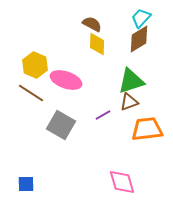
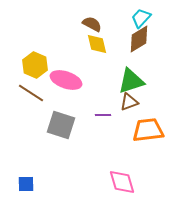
yellow diamond: rotated 15 degrees counterclockwise
purple line: rotated 28 degrees clockwise
gray square: rotated 12 degrees counterclockwise
orange trapezoid: moved 1 px right, 1 px down
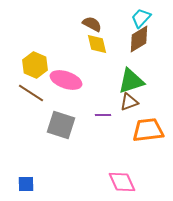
pink diamond: rotated 8 degrees counterclockwise
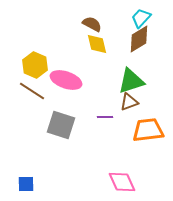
brown line: moved 1 px right, 2 px up
purple line: moved 2 px right, 2 px down
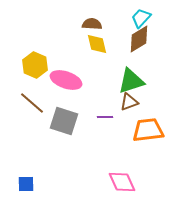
brown semicircle: rotated 24 degrees counterclockwise
brown line: moved 12 px down; rotated 8 degrees clockwise
gray square: moved 3 px right, 4 px up
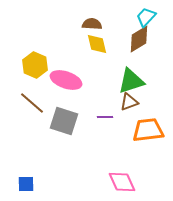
cyan trapezoid: moved 5 px right, 1 px up
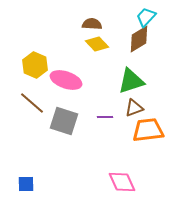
yellow diamond: rotated 30 degrees counterclockwise
brown triangle: moved 5 px right, 6 px down
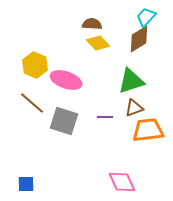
yellow diamond: moved 1 px right, 1 px up
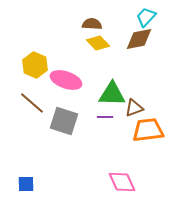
brown diamond: rotated 20 degrees clockwise
green triangle: moved 19 px left, 13 px down; rotated 20 degrees clockwise
